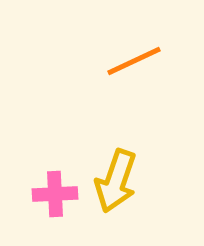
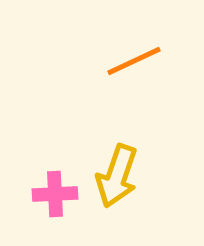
yellow arrow: moved 1 px right, 5 px up
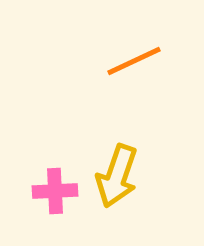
pink cross: moved 3 px up
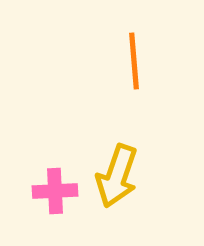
orange line: rotated 70 degrees counterclockwise
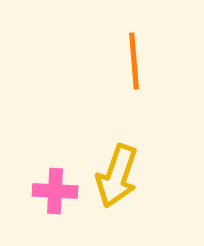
pink cross: rotated 6 degrees clockwise
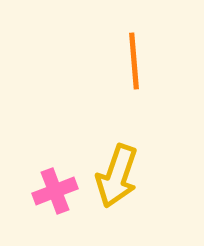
pink cross: rotated 24 degrees counterclockwise
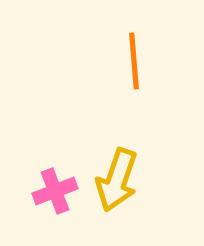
yellow arrow: moved 4 px down
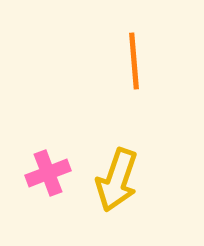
pink cross: moved 7 px left, 18 px up
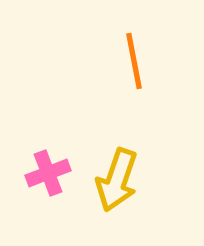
orange line: rotated 6 degrees counterclockwise
